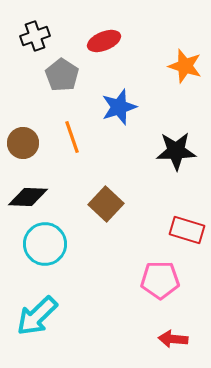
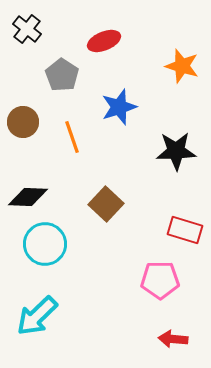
black cross: moved 8 px left, 7 px up; rotated 32 degrees counterclockwise
orange star: moved 3 px left
brown circle: moved 21 px up
red rectangle: moved 2 px left
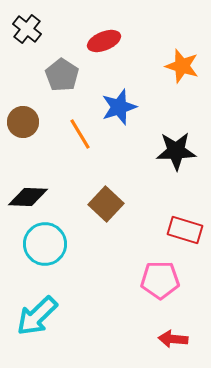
orange line: moved 8 px right, 3 px up; rotated 12 degrees counterclockwise
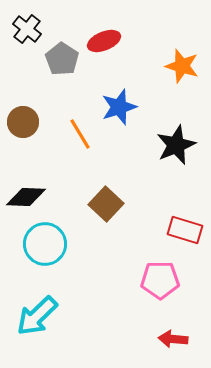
gray pentagon: moved 16 px up
black star: moved 6 px up; rotated 21 degrees counterclockwise
black diamond: moved 2 px left
